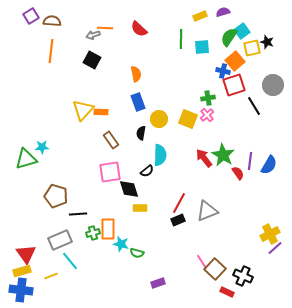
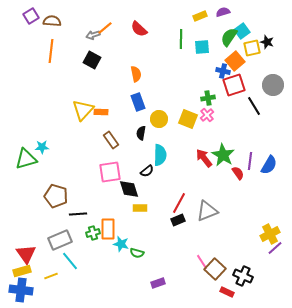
orange line at (105, 28): rotated 42 degrees counterclockwise
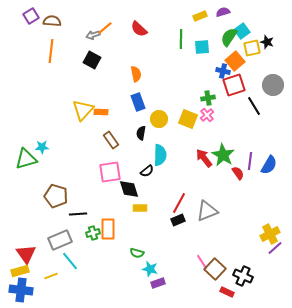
cyan star at (121, 244): moved 29 px right, 25 px down
yellow rectangle at (22, 271): moved 2 px left
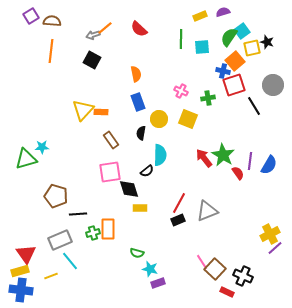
pink cross at (207, 115): moved 26 px left, 24 px up; rotated 24 degrees counterclockwise
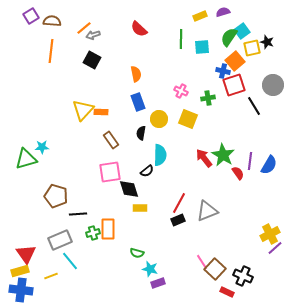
orange line at (105, 28): moved 21 px left
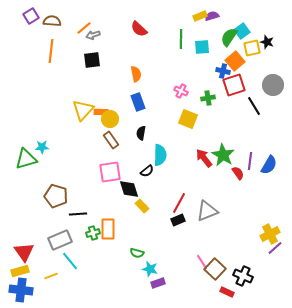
purple semicircle at (223, 12): moved 11 px left, 4 px down
black square at (92, 60): rotated 36 degrees counterclockwise
yellow circle at (159, 119): moved 49 px left
yellow rectangle at (140, 208): moved 2 px right, 2 px up; rotated 48 degrees clockwise
red triangle at (26, 254): moved 2 px left, 2 px up
